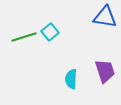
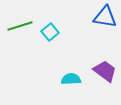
green line: moved 4 px left, 11 px up
purple trapezoid: rotated 35 degrees counterclockwise
cyan semicircle: rotated 84 degrees clockwise
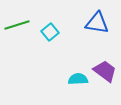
blue triangle: moved 8 px left, 6 px down
green line: moved 3 px left, 1 px up
cyan semicircle: moved 7 px right
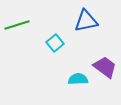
blue triangle: moved 11 px left, 2 px up; rotated 20 degrees counterclockwise
cyan square: moved 5 px right, 11 px down
purple trapezoid: moved 4 px up
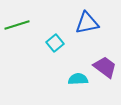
blue triangle: moved 1 px right, 2 px down
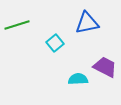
purple trapezoid: rotated 10 degrees counterclockwise
